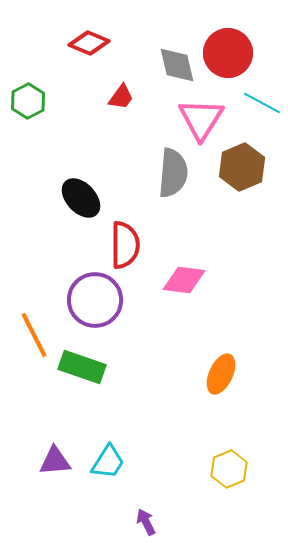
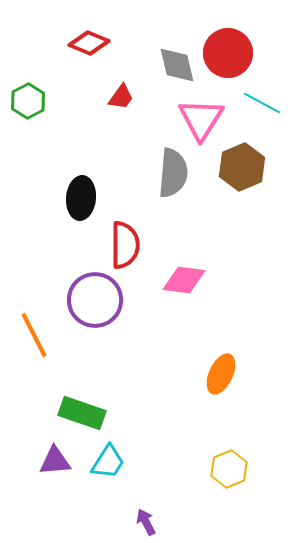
black ellipse: rotated 48 degrees clockwise
green rectangle: moved 46 px down
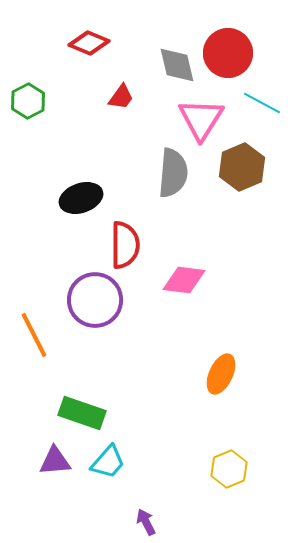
black ellipse: rotated 66 degrees clockwise
cyan trapezoid: rotated 9 degrees clockwise
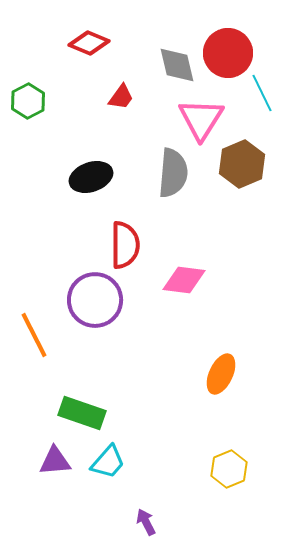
cyan line: moved 10 px up; rotated 36 degrees clockwise
brown hexagon: moved 3 px up
black ellipse: moved 10 px right, 21 px up
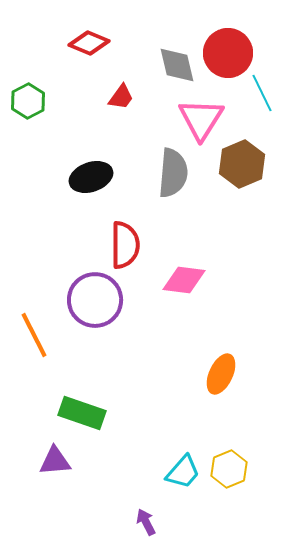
cyan trapezoid: moved 75 px right, 10 px down
